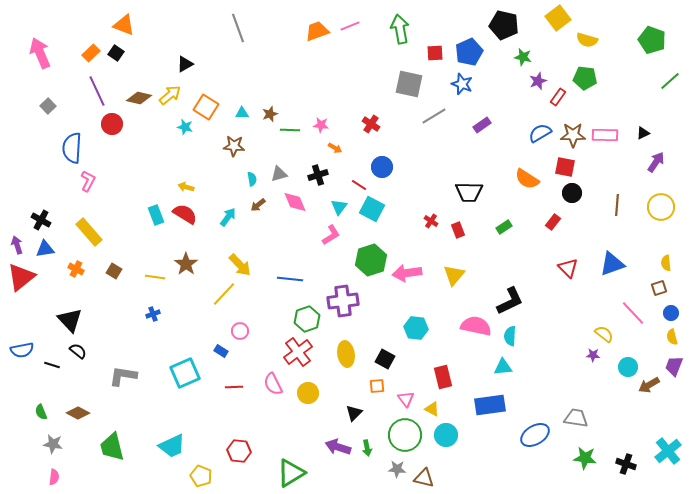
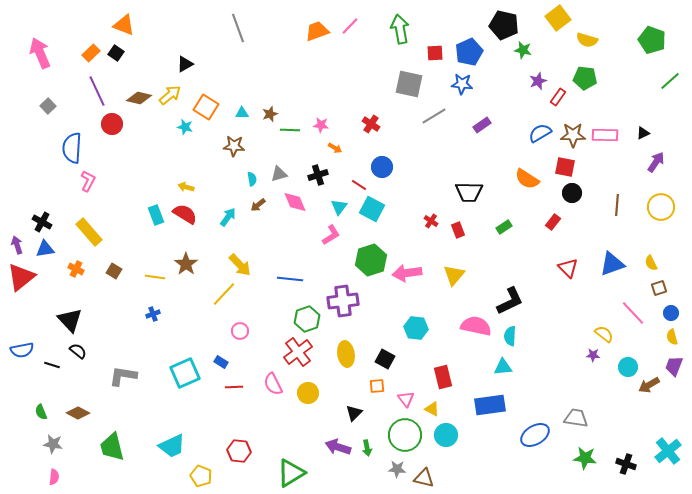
pink line at (350, 26): rotated 24 degrees counterclockwise
green star at (523, 57): moved 7 px up
blue star at (462, 84): rotated 15 degrees counterclockwise
black cross at (41, 220): moved 1 px right, 2 px down
yellow semicircle at (666, 263): moved 15 px left; rotated 21 degrees counterclockwise
blue rectangle at (221, 351): moved 11 px down
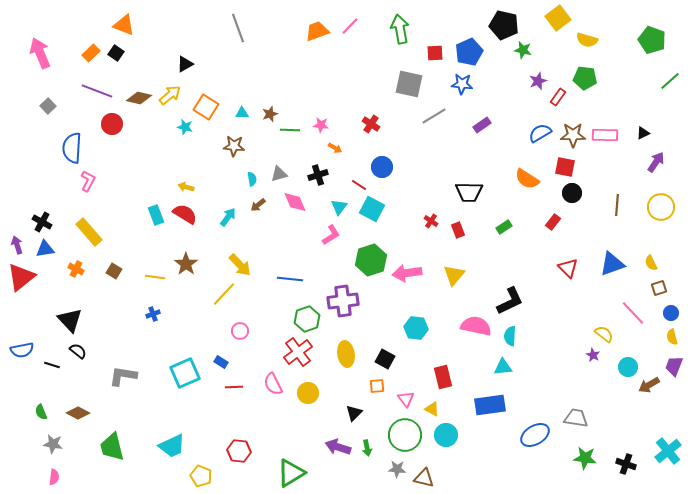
purple line at (97, 91): rotated 44 degrees counterclockwise
purple star at (593, 355): rotated 24 degrees clockwise
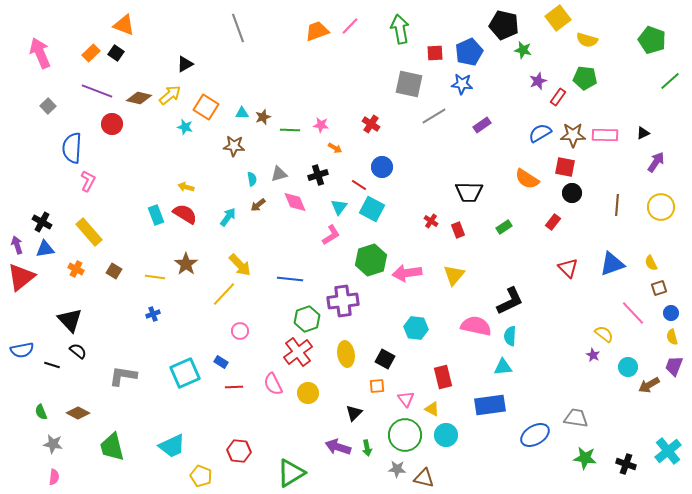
brown star at (270, 114): moved 7 px left, 3 px down
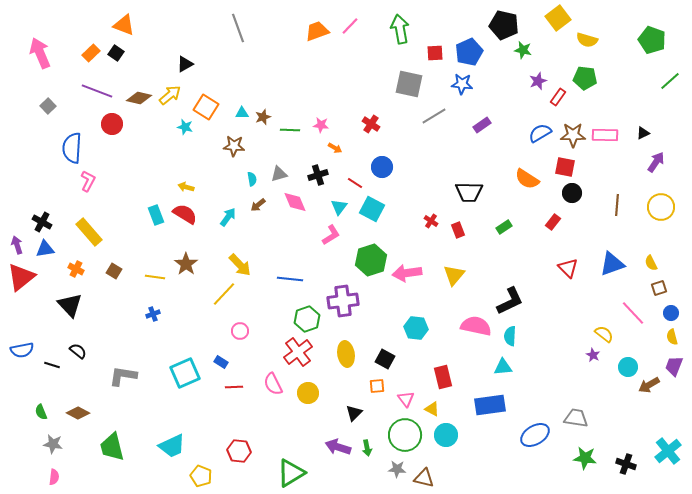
red line at (359, 185): moved 4 px left, 2 px up
black triangle at (70, 320): moved 15 px up
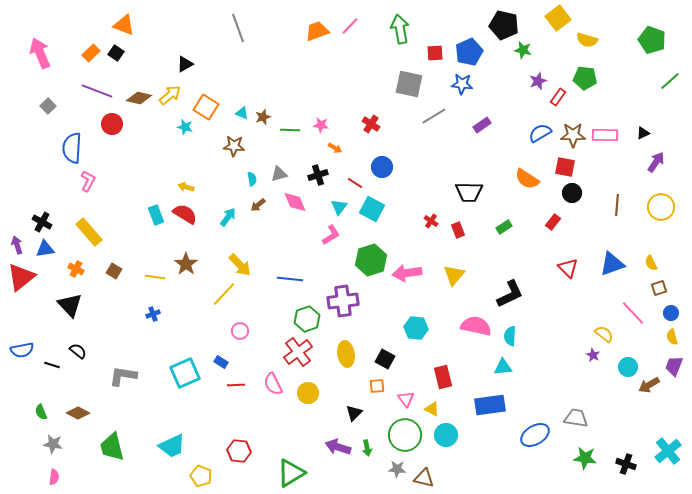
cyan triangle at (242, 113): rotated 24 degrees clockwise
black L-shape at (510, 301): moved 7 px up
red line at (234, 387): moved 2 px right, 2 px up
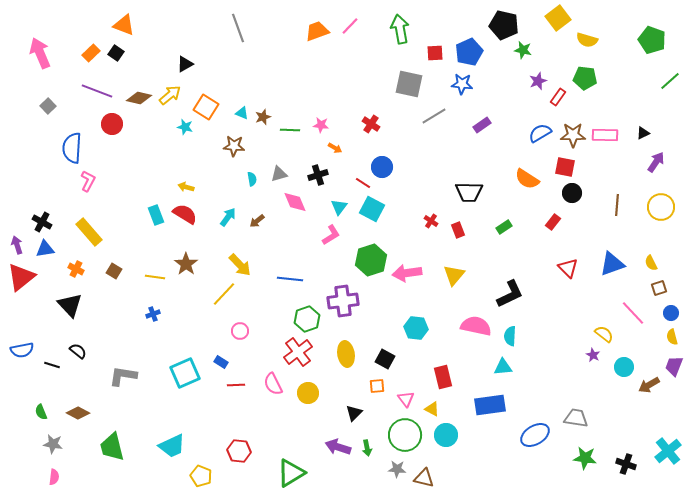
red line at (355, 183): moved 8 px right
brown arrow at (258, 205): moved 1 px left, 16 px down
cyan circle at (628, 367): moved 4 px left
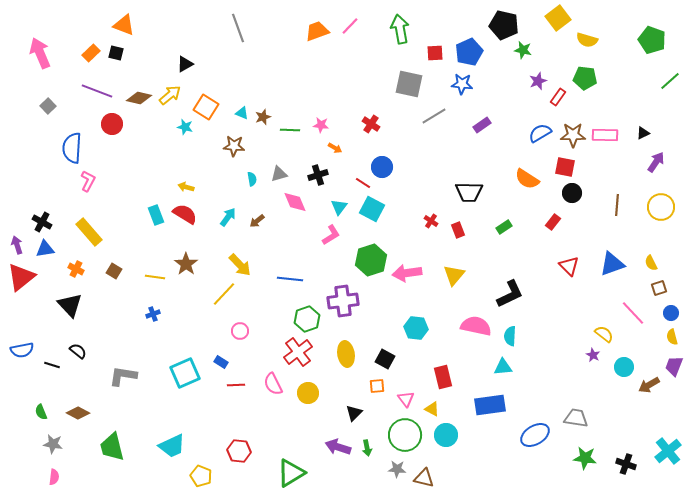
black square at (116, 53): rotated 21 degrees counterclockwise
red triangle at (568, 268): moved 1 px right, 2 px up
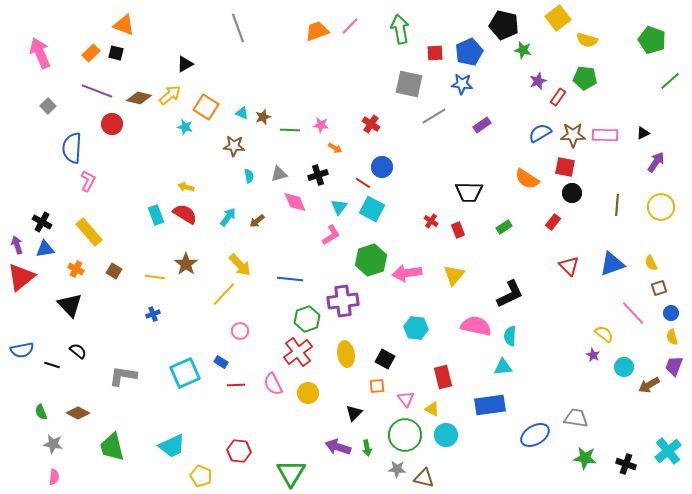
cyan semicircle at (252, 179): moved 3 px left, 3 px up
green triangle at (291, 473): rotated 28 degrees counterclockwise
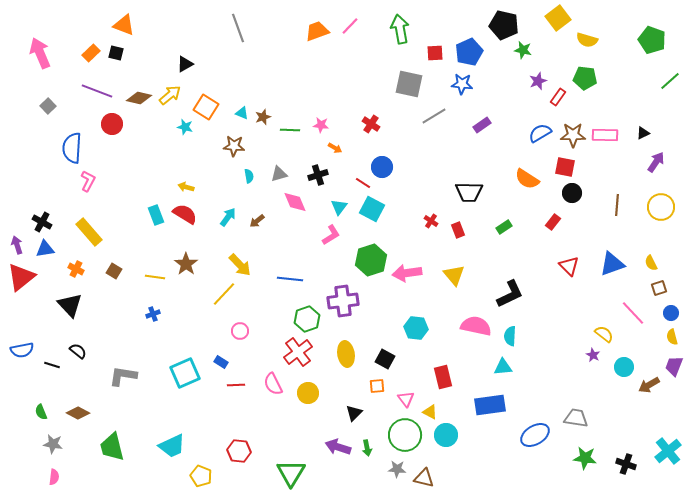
yellow triangle at (454, 275): rotated 20 degrees counterclockwise
yellow triangle at (432, 409): moved 2 px left, 3 px down
